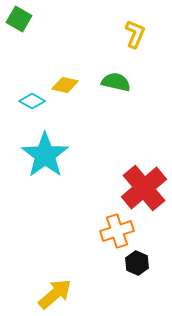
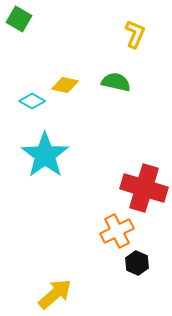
red cross: rotated 33 degrees counterclockwise
orange cross: rotated 8 degrees counterclockwise
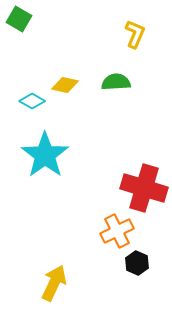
green semicircle: rotated 16 degrees counterclockwise
yellow arrow: moved 1 px left, 11 px up; rotated 24 degrees counterclockwise
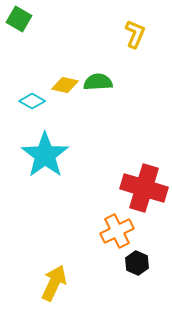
green semicircle: moved 18 px left
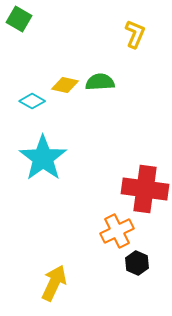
green semicircle: moved 2 px right
cyan star: moved 2 px left, 3 px down
red cross: moved 1 px right, 1 px down; rotated 9 degrees counterclockwise
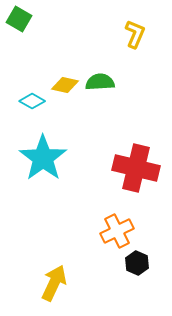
red cross: moved 9 px left, 21 px up; rotated 6 degrees clockwise
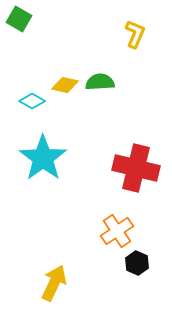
orange cross: rotated 8 degrees counterclockwise
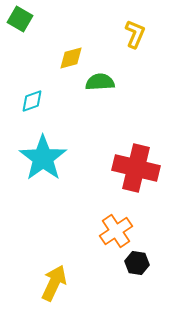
green square: moved 1 px right
yellow diamond: moved 6 px right, 27 px up; rotated 28 degrees counterclockwise
cyan diamond: rotated 50 degrees counterclockwise
orange cross: moved 1 px left
black hexagon: rotated 15 degrees counterclockwise
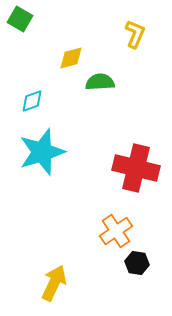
cyan star: moved 1 px left, 6 px up; rotated 18 degrees clockwise
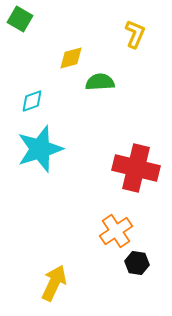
cyan star: moved 2 px left, 3 px up
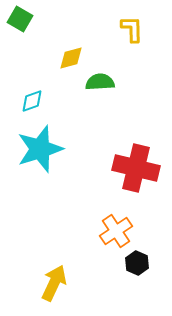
yellow L-shape: moved 3 px left, 5 px up; rotated 24 degrees counterclockwise
black hexagon: rotated 15 degrees clockwise
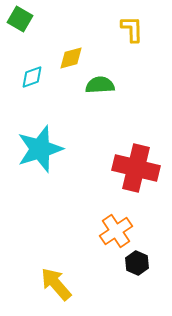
green semicircle: moved 3 px down
cyan diamond: moved 24 px up
yellow arrow: moved 2 px right, 1 px down; rotated 66 degrees counterclockwise
